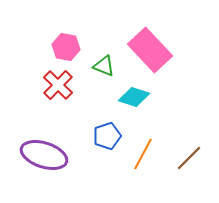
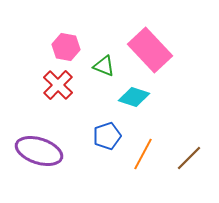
purple ellipse: moved 5 px left, 4 px up
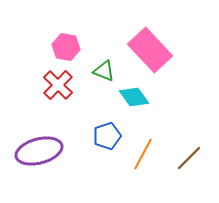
green triangle: moved 5 px down
cyan diamond: rotated 36 degrees clockwise
purple ellipse: rotated 33 degrees counterclockwise
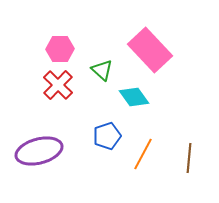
pink hexagon: moved 6 px left, 2 px down; rotated 12 degrees counterclockwise
green triangle: moved 2 px left, 1 px up; rotated 20 degrees clockwise
brown line: rotated 40 degrees counterclockwise
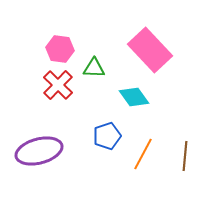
pink hexagon: rotated 8 degrees clockwise
green triangle: moved 8 px left, 2 px up; rotated 40 degrees counterclockwise
brown line: moved 4 px left, 2 px up
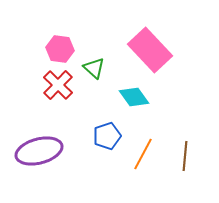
green triangle: rotated 40 degrees clockwise
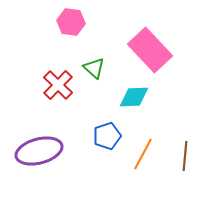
pink hexagon: moved 11 px right, 27 px up
cyan diamond: rotated 56 degrees counterclockwise
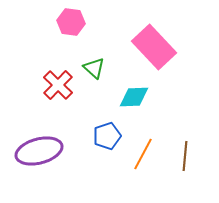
pink rectangle: moved 4 px right, 3 px up
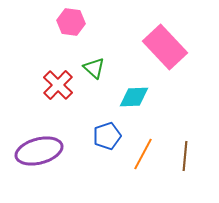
pink rectangle: moved 11 px right
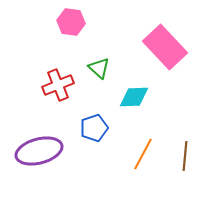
green triangle: moved 5 px right
red cross: rotated 24 degrees clockwise
blue pentagon: moved 13 px left, 8 px up
